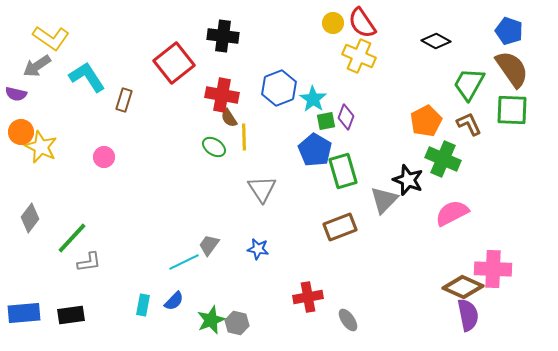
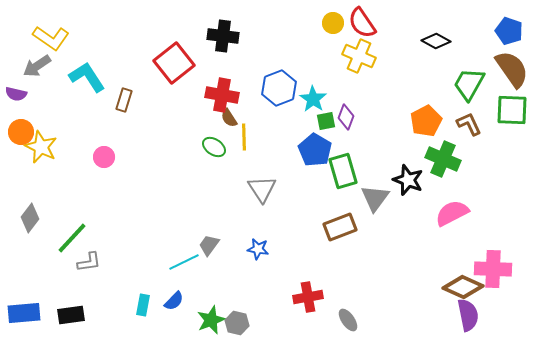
gray triangle at (384, 200): moved 9 px left, 2 px up; rotated 8 degrees counterclockwise
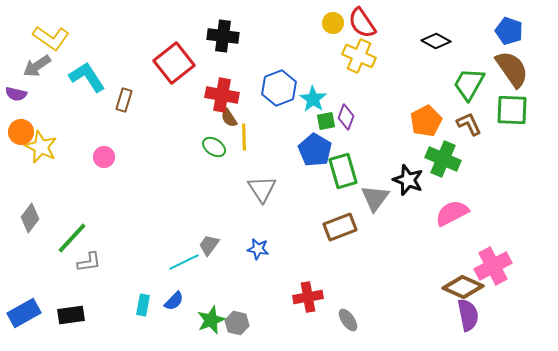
pink cross at (493, 269): moved 3 px up; rotated 30 degrees counterclockwise
blue rectangle at (24, 313): rotated 24 degrees counterclockwise
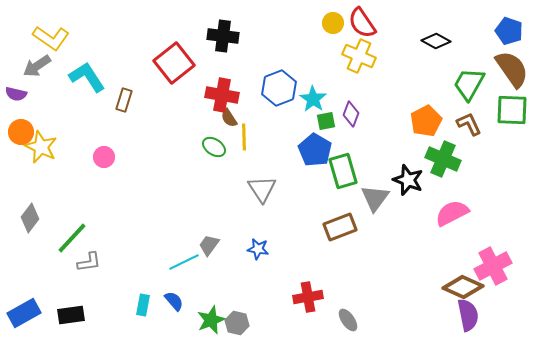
purple diamond at (346, 117): moved 5 px right, 3 px up
blue semicircle at (174, 301): rotated 85 degrees counterclockwise
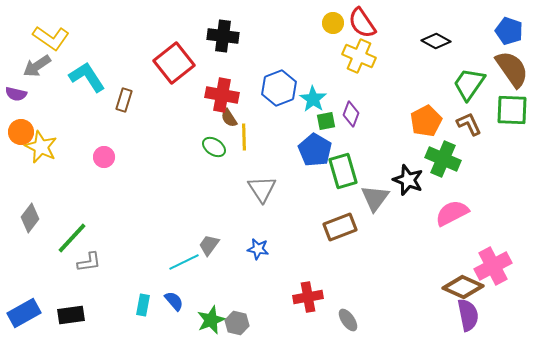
green trapezoid at (469, 84): rotated 6 degrees clockwise
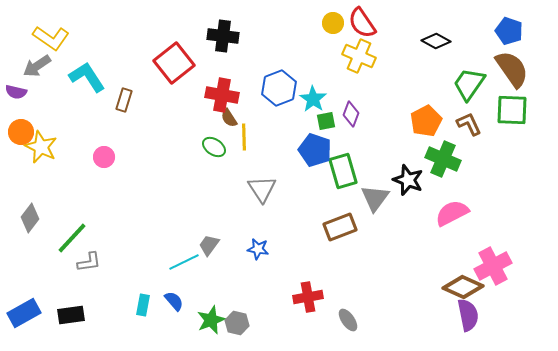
purple semicircle at (16, 94): moved 2 px up
blue pentagon at (315, 150): rotated 12 degrees counterclockwise
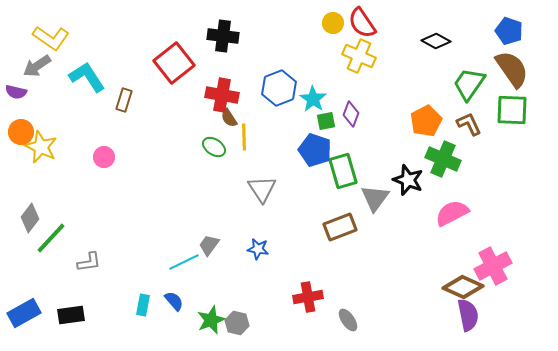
green line at (72, 238): moved 21 px left
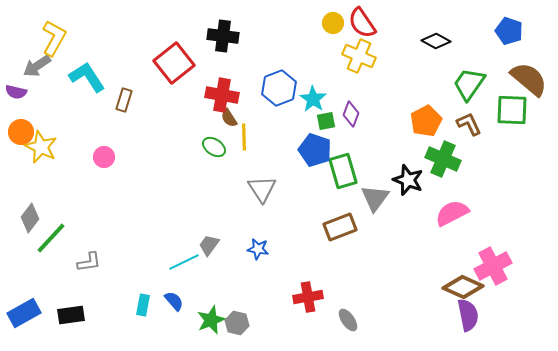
yellow L-shape at (51, 38): moved 3 px right; rotated 96 degrees counterclockwise
brown semicircle at (512, 69): moved 17 px right, 10 px down; rotated 15 degrees counterclockwise
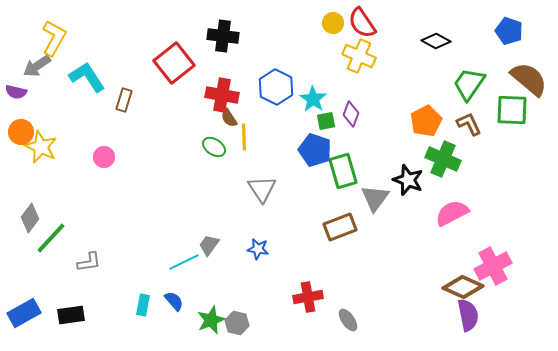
blue hexagon at (279, 88): moved 3 px left, 1 px up; rotated 12 degrees counterclockwise
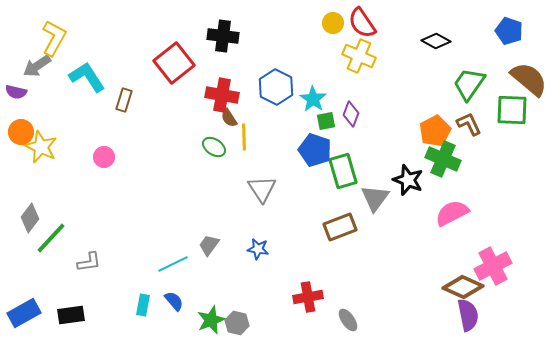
orange pentagon at (426, 121): moved 9 px right, 10 px down
cyan line at (184, 262): moved 11 px left, 2 px down
